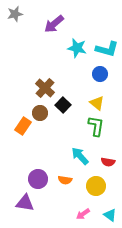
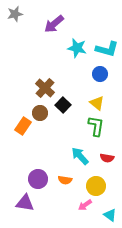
red semicircle: moved 1 px left, 4 px up
pink arrow: moved 2 px right, 9 px up
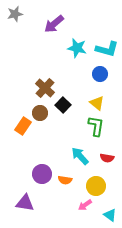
purple circle: moved 4 px right, 5 px up
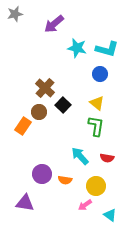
brown circle: moved 1 px left, 1 px up
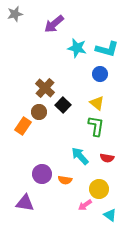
yellow circle: moved 3 px right, 3 px down
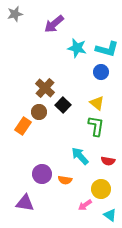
blue circle: moved 1 px right, 2 px up
red semicircle: moved 1 px right, 3 px down
yellow circle: moved 2 px right
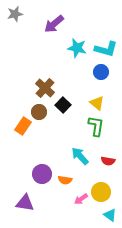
cyan L-shape: moved 1 px left
yellow circle: moved 3 px down
pink arrow: moved 4 px left, 6 px up
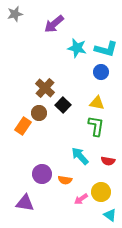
yellow triangle: rotated 28 degrees counterclockwise
brown circle: moved 1 px down
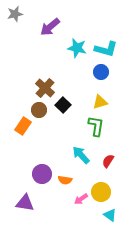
purple arrow: moved 4 px left, 3 px down
yellow triangle: moved 3 px right, 1 px up; rotated 28 degrees counterclockwise
brown circle: moved 3 px up
cyan arrow: moved 1 px right, 1 px up
red semicircle: rotated 112 degrees clockwise
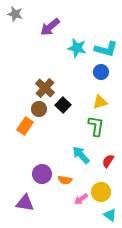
gray star: rotated 28 degrees clockwise
brown circle: moved 1 px up
orange rectangle: moved 2 px right
